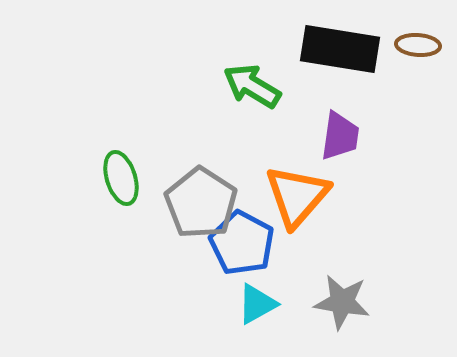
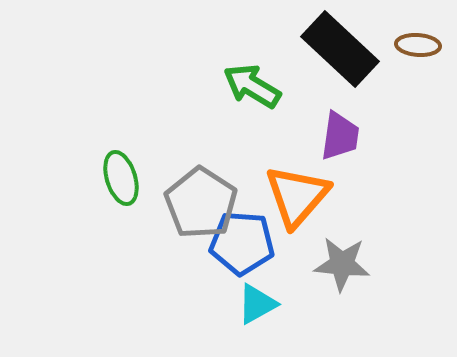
black rectangle: rotated 34 degrees clockwise
blue pentagon: rotated 24 degrees counterclockwise
gray star: moved 38 px up; rotated 4 degrees counterclockwise
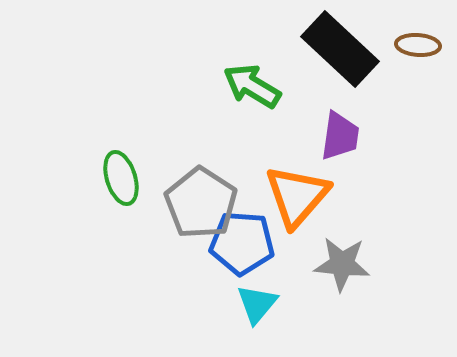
cyan triangle: rotated 21 degrees counterclockwise
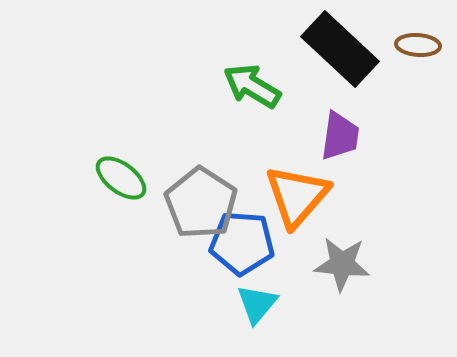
green ellipse: rotated 36 degrees counterclockwise
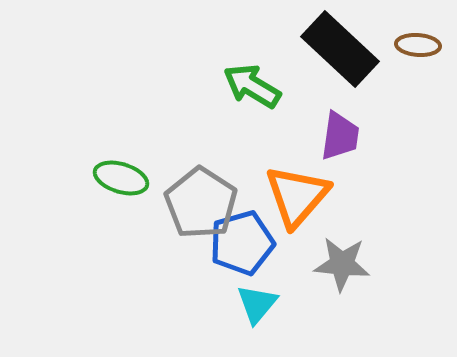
green ellipse: rotated 20 degrees counterclockwise
blue pentagon: rotated 20 degrees counterclockwise
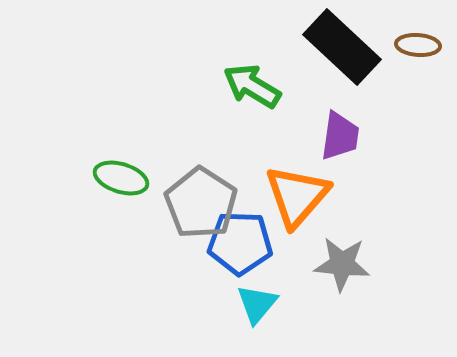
black rectangle: moved 2 px right, 2 px up
blue pentagon: moved 2 px left; rotated 18 degrees clockwise
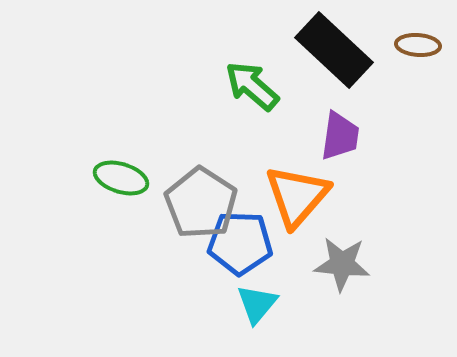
black rectangle: moved 8 px left, 3 px down
green arrow: rotated 10 degrees clockwise
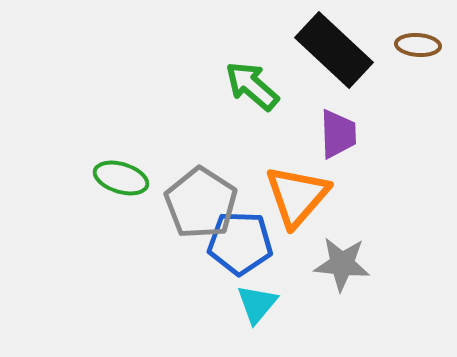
purple trapezoid: moved 2 px left, 2 px up; rotated 10 degrees counterclockwise
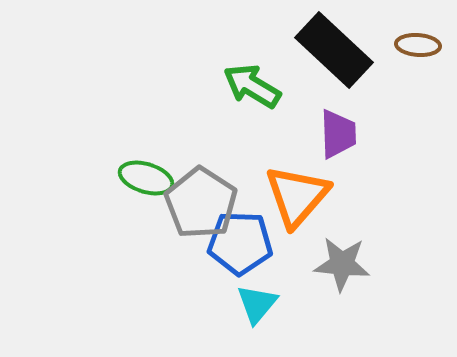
green arrow: rotated 10 degrees counterclockwise
green ellipse: moved 25 px right
